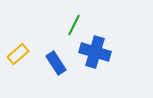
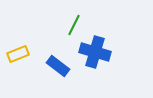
yellow rectangle: rotated 20 degrees clockwise
blue rectangle: moved 2 px right, 3 px down; rotated 20 degrees counterclockwise
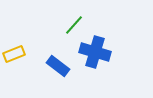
green line: rotated 15 degrees clockwise
yellow rectangle: moved 4 px left
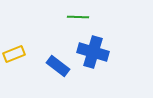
green line: moved 4 px right, 8 px up; rotated 50 degrees clockwise
blue cross: moved 2 px left
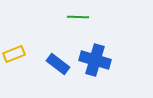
blue cross: moved 2 px right, 8 px down
blue rectangle: moved 2 px up
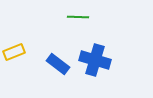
yellow rectangle: moved 2 px up
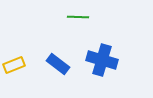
yellow rectangle: moved 13 px down
blue cross: moved 7 px right
